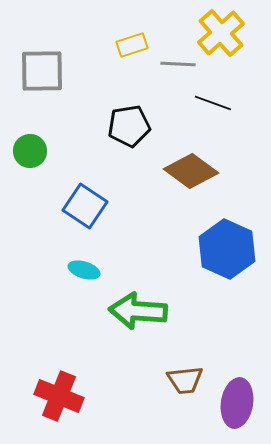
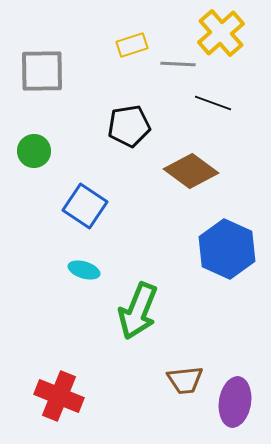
green circle: moved 4 px right
green arrow: rotated 72 degrees counterclockwise
purple ellipse: moved 2 px left, 1 px up
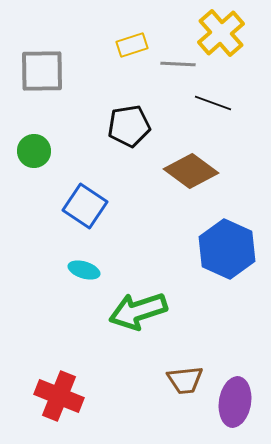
green arrow: rotated 50 degrees clockwise
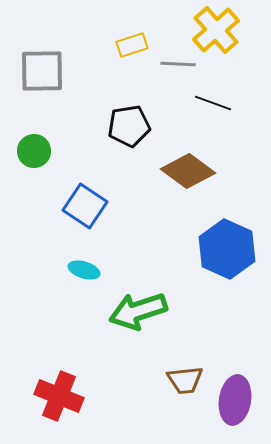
yellow cross: moved 5 px left, 3 px up
brown diamond: moved 3 px left
purple ellipse: moved 2 px up
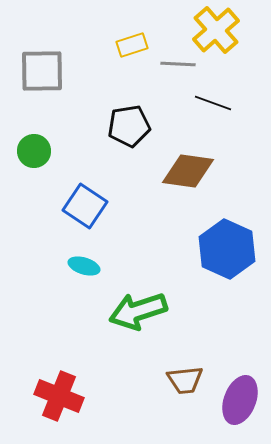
brown diamond: rotated 28 degrees counterclockwise
cyan ellipse: moved 4 px up
purple ellipse: moved 5 px right; rotated 12 degrees clockwise
